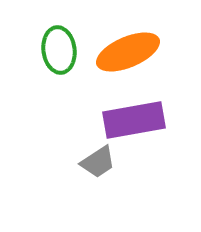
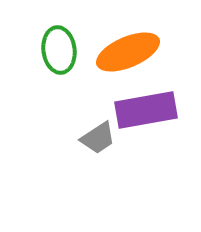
purple rectangle: moved 12 px right, 10 px up
gray trapezoid: moved 24 px up
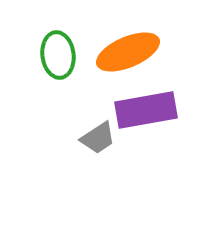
green ellipse: moved 1 px left, 5 px down
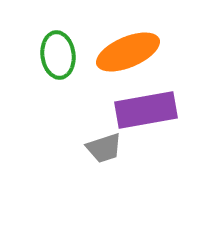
gray trapezoid: moved 6 px right, 10 px down; rotated 15 degrees clockwise
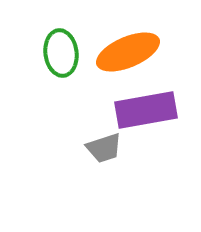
green ellipse: moved 3 px right, 2 px up
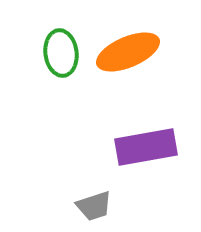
purple rectangle: moved 37 px down
gray trapezoid: moved 10 px left, 58 px down
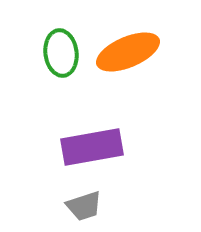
purple rectangle: moved 54 px left
gray trapezoid: moved 10 px left
